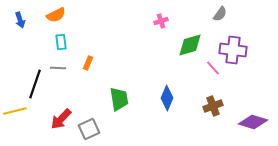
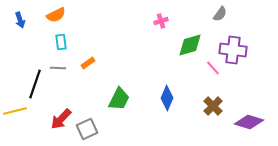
orange rectangle: rotated 32 degrees clockwise
green trapezoid: rotated 35 degrees clockwise
brown cross: rotated 24 degrees counterclockwise
purple diamond: moved 4 px left
gray square: moved 2 px left
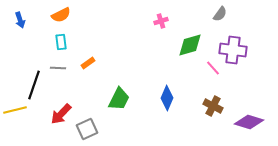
orange semicircle: moved 5 px right
black line: moved 1 px left, 1 px down
brown cross: rotated 18 degrees counterclockwise
yellow line: moved 1 px up
red arrow: moved 5 px up
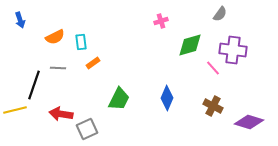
orange semicircle: moved 6 px left, 22 px down
cyan rectangle: moved 20 px right
orange rectangle: moved 5 px right
red arrow: rotated 55 degrees clockwise
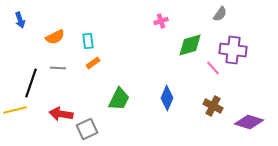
cyan rectangle: moved 7 px right, 1 px up
black line: moved 3 px left, 2 px up
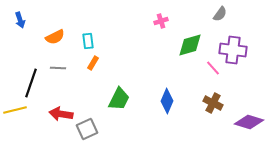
orange rectangle: rotated 24 degrees counterclockwise
blue diamond: moved 3 px down
brown cross: moved 3 px up
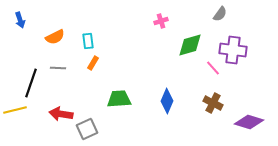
green trapezoid: rotated 120 degrees counterclockwise
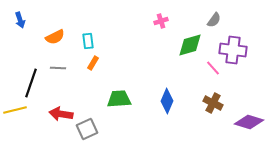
gray semicircle: moved 6 px left, 6 px down
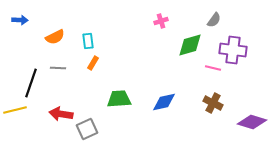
blue arrow: rotated 70 degrees counterclockwise
pink line: rotated 35 degrees counterclockwise
blue diamond: moved 3 px left, 1 px down; rotated 55 degrees clockwise
purple diamond: moved 3 px right
